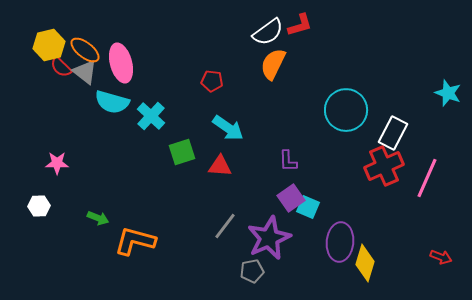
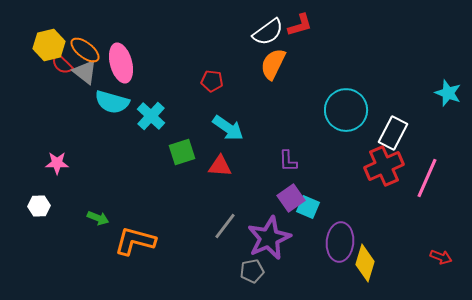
red semicircle: moved 1 px right, 3 px up
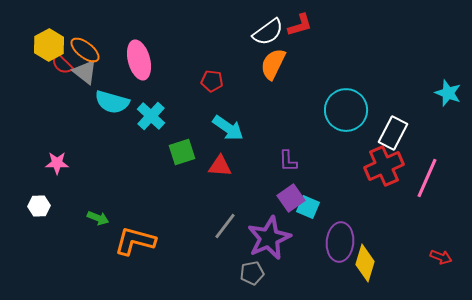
yellow hexagon: rotated 16 degrees counterclockwise
pink ellipse: moved 18 px right, 3 px up
gray pentagon: moved 2 px down
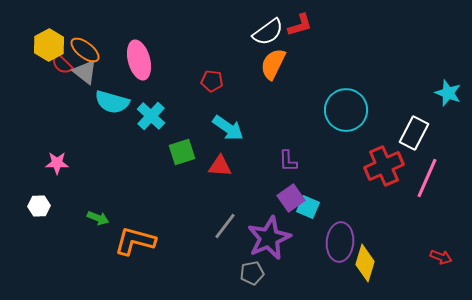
white rectangle: moved 21 px right
